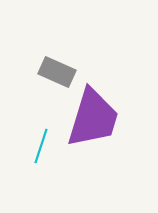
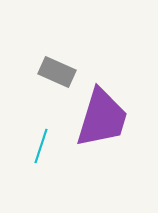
purple trapezoid: moved 9 px right
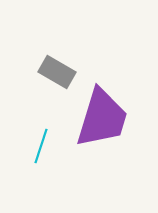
gray rectangle: rotated 6 degrees clockwise
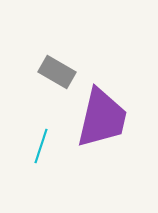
purple trapezoid: rotated 4 degrees counterclockwise
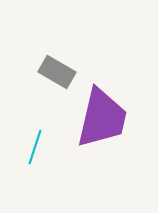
cyan line: moved 6 px left, 1 px down
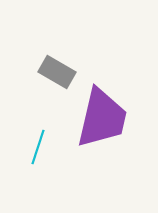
cyan line: moved 3 px right
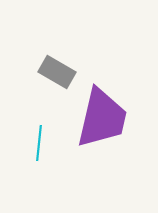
cyan line: moved 1 px right, 4 px up; rotated 12 degrees counterclockwise
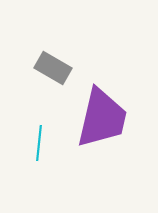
gray rectangle: moved 4 px left, 4 px up
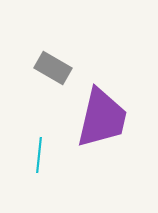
cyan line: moved 12 px down
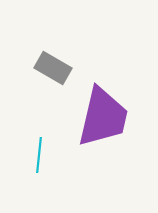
purple trapezoid: moved 1 px right, 1 px up
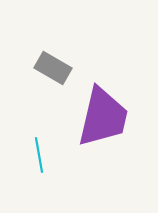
cyan line: rotated 16 degrees counterclockwise
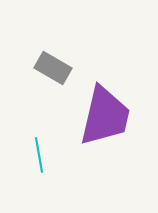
purple trapezoid: moved 2 px right, 1 px up
